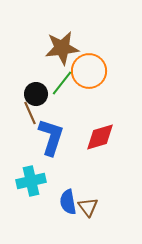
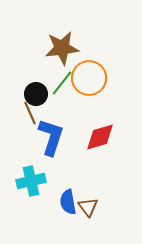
orange circle: moved 7 px down
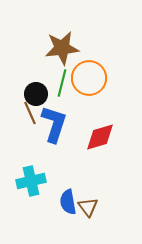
green line: rotated 24 degrees counterclockwise
blue L-shape: moved 3 px right, 13 px up
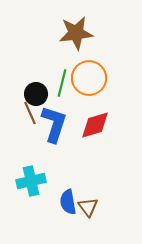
brown star: moved 14 px right, 15 px up
red diamond: moved 5 px left, 12 px up
